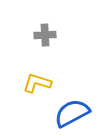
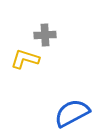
yellow L-shape: moved 12 px left, 24 px up
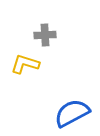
yellow L-shape: moved 5 px down
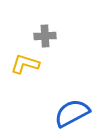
gray cross: moved 1 px down
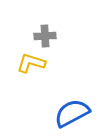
yellow L-shape: moved 6 px right, 1 px up
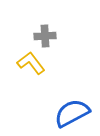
yellow L-shape: rotated 36 degrees clockwise
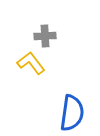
blue semicircle: rotated 126 degrees clockwise
